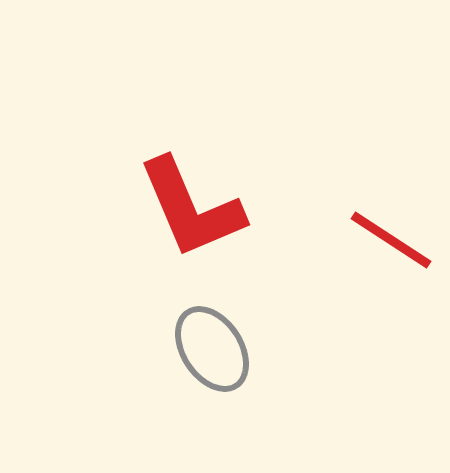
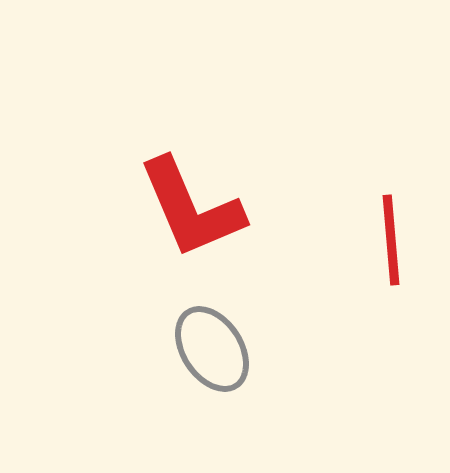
red line: rotated 52 degrees clockwise
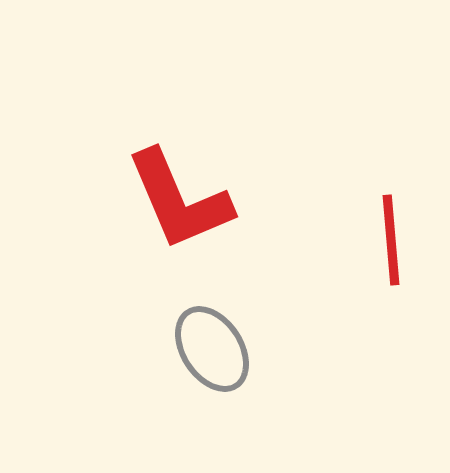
red L-shape: moved 12 px left, 8 px up
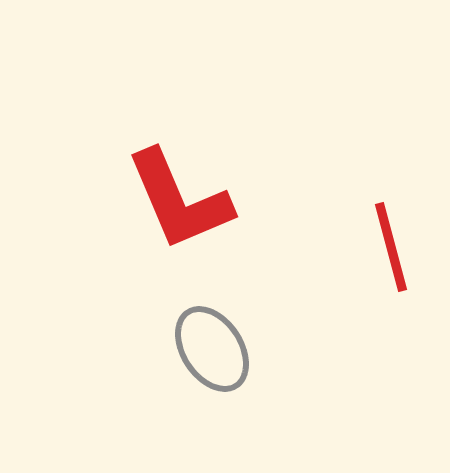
red line: moved 7 px down; rotated 10 degrees counterclockwise
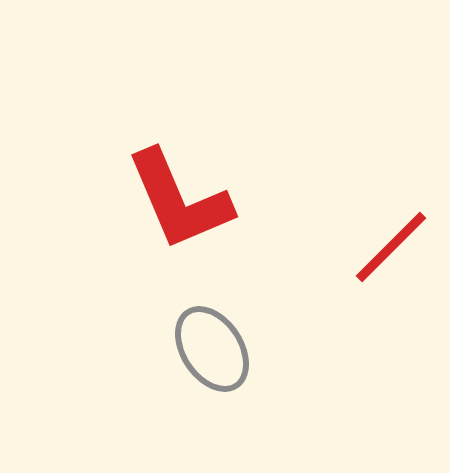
red line: rotated 60 degrees clockwise
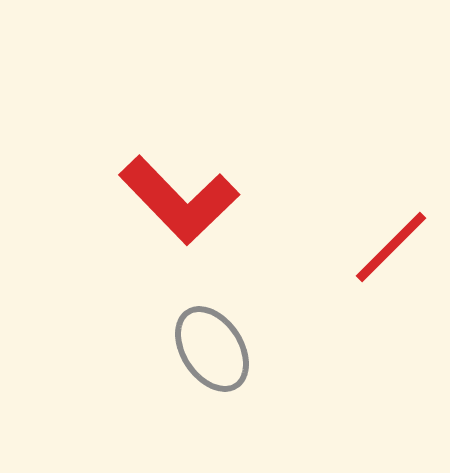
red L-shape: rotated 21 degrees counterclockwise
